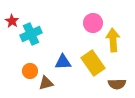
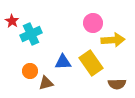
yellow arrow: rotated 90 degrees clockwise
yellow rectangle: moved 2 px left
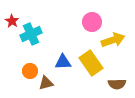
pink circle: moved 1 px left, 1 px up
yellow arrow: rotated 15 degrees counterclockwise
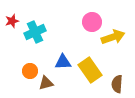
red star: rotated 24 degrees clockwise
cyan cross: moved 4 px right, 2 px up
yellow arrow: moved 3 px up
yellow rectangle: moved 1 px left, 7 px down
brown semicircle: rotated 96 degrees clockwise
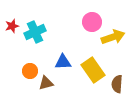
red star: moved 5 px down
yellow rectangle: moved 3 px right
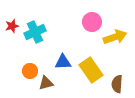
yellow arrow: moved 2 px right
yellow rectangle: moved 2 px left
